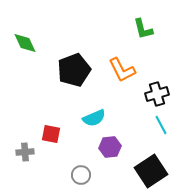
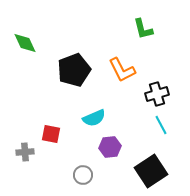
gray circle: moved 2 px right
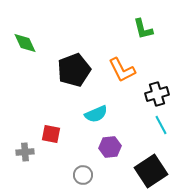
cyan semicircle: moved 2 px right, 4 px up
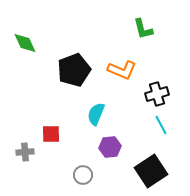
orange L-shape: rotated 40 degrees counterclockwise
cyan semicircle: rotated 135 degrees clockwise
red square: rotated 12 degrees counterclockwise
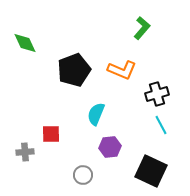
green L-shape: moved 1 px left, 1 px up; rotated 125 degrees counterclockwise
black square: rotated 32 degrees counterclockwise
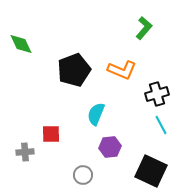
green L-shape: moved 2 px right
green diamond: moved 4 px left, 1 px down
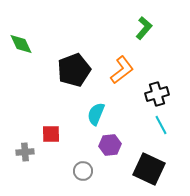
orange L-shape: rotated 60 degrees counterclockwise
purple hexagon: moved 2 px up
black square: moved 2 px left, 2 px up
gray circle: moved 4 px up
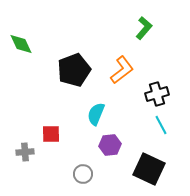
gray circle: moved 3 px down
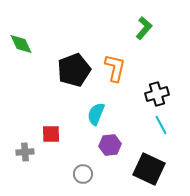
orange L-shape: moved 7 px left, 2 px up; rotated 40 degrees counterclockwise
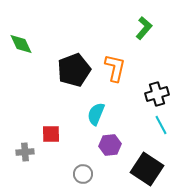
black square: moved 2 px left; rotated 8 degrees clockwise
